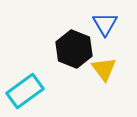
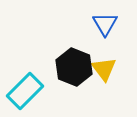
black hexagon: moved 18 px down
cyan rectangle: rotated 9 degrees counterclockwise
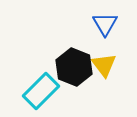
yellow triangle: moved 4 px up
cyan rectangle: moved 16 px right
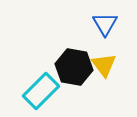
black hexagon: rotated 12 degrees counterclockwise
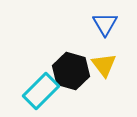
black hexagon: moved 3 px left, 4 px down; rotated 6 degrees clockwise
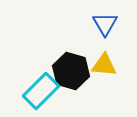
yellow triangle: rotated 48 degrees counterclockwise
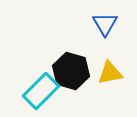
yellow triangle: moved 6 px right, 8 px down; rotated 16 degrees counterclockwise
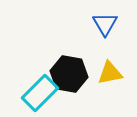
black hexagon: moved 2 px left, 3 px down; rotated 6 degrees counterclockwise
cyan rectangle: moved 1 px left, 2 px down
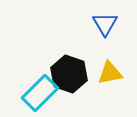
black hexagon: rotated 9 degrees clockwise
